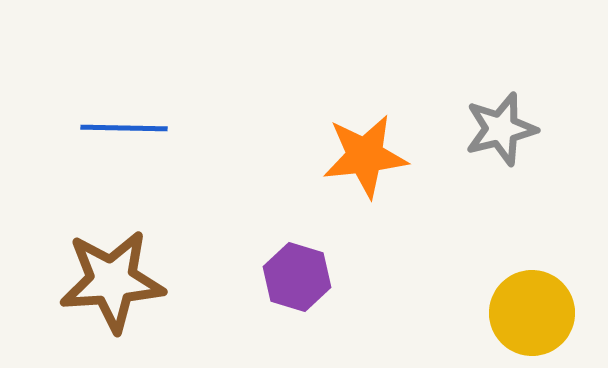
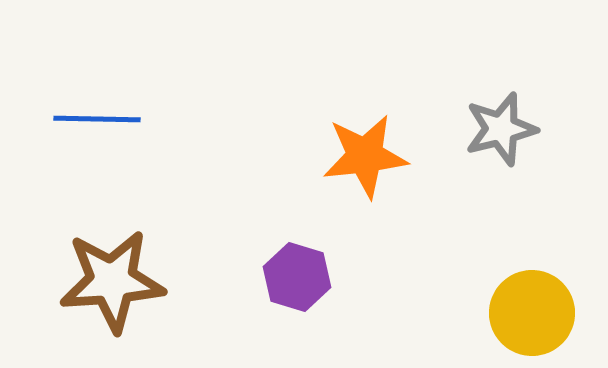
blue line: moved 27 px left, 9 px up
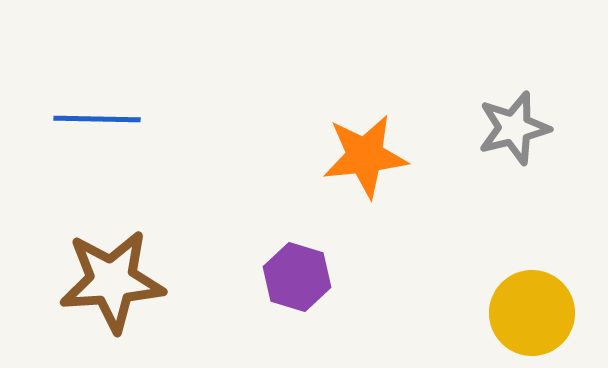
gray star: moved 13 px right, 1 px up
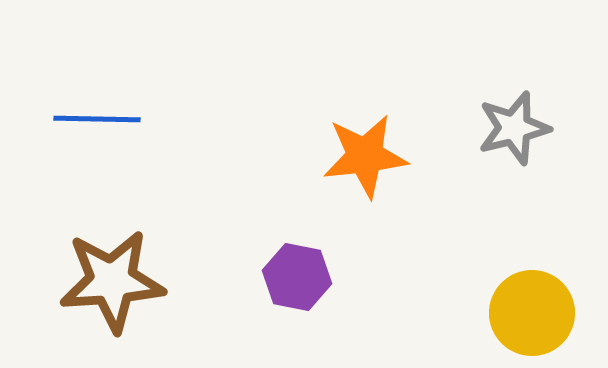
purple hexagon: rotated 6 degrees counterclockwise
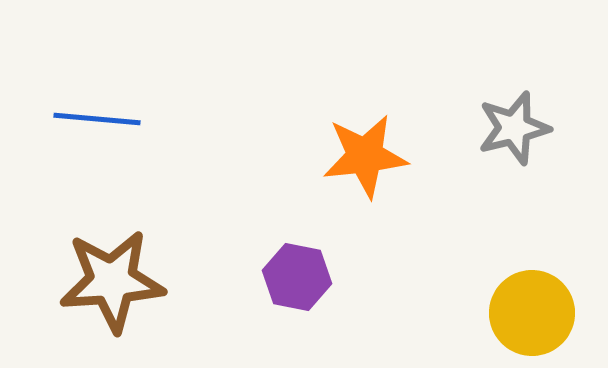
blue line: rotated 4 degrees clockwise
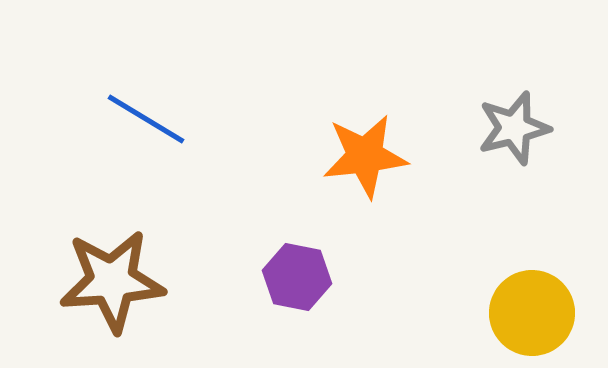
blue line: moved 49 px right; rotated 26 degrees clockwise
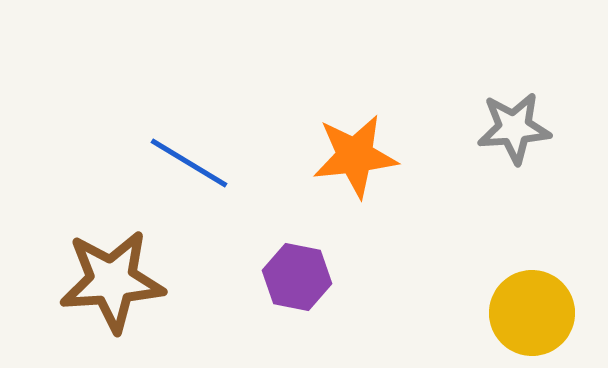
blue line: moved 43 px right, 44 px down
gray star: rotated 10 degrees clockwise
orange star: moved 10 px left
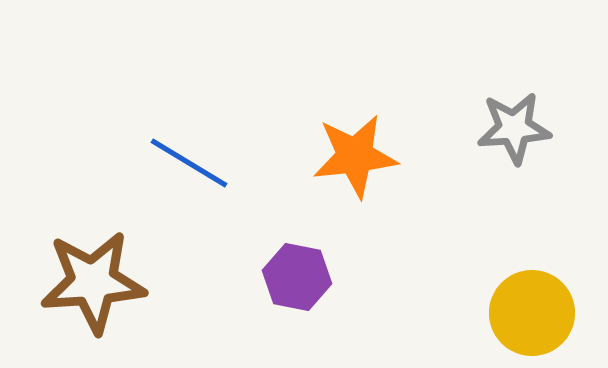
brown star: moved 19 px left, 1 px down
